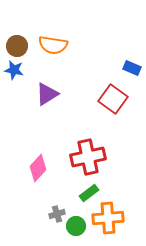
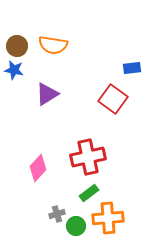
blue rectangle: rotated 30 degrees counterclockwise
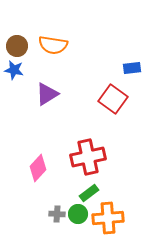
gray cross: rotated 21 degrees clockwise
green circle: moved 2 px right, 12 px up
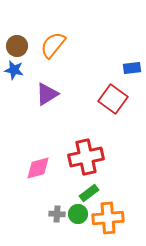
orange semicircle: rotated 120 degrees clockwise
red cross: moved 2 px left
pink diamond: rotated 32 degrees clockwise
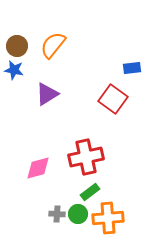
green rectangle: moved 1 px right, 1 px up
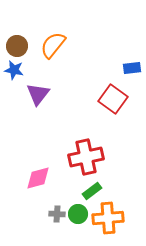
purple triangle: moved 9 px left; rotated 20 degrees counterclockwise
pink diamond: moved 10 px down
green rectangle: moved 2 px right, 1 px up
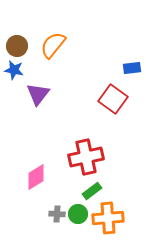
pink diamond: moved 2 px left, 1 px up; rotated 16 degrees counterclockwise
